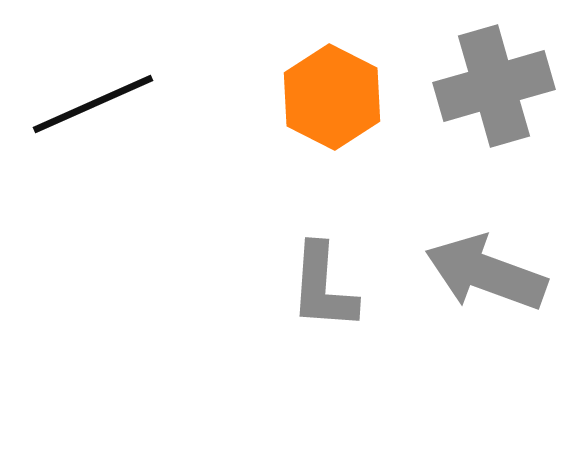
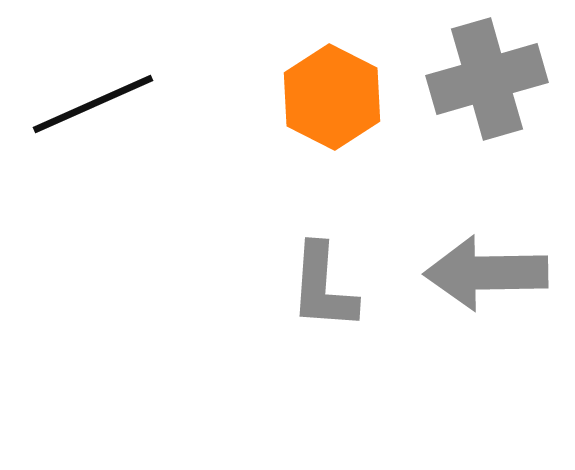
gray cross: moved 7 px left, 7 px up
gray arrow: rotated 21 degrees counterclockwise
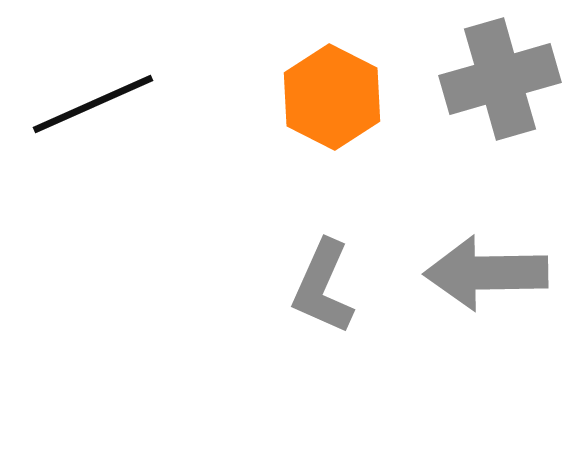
gray cross: moved 13 px right
gray L-shape: rotated 20 degrees clockwise
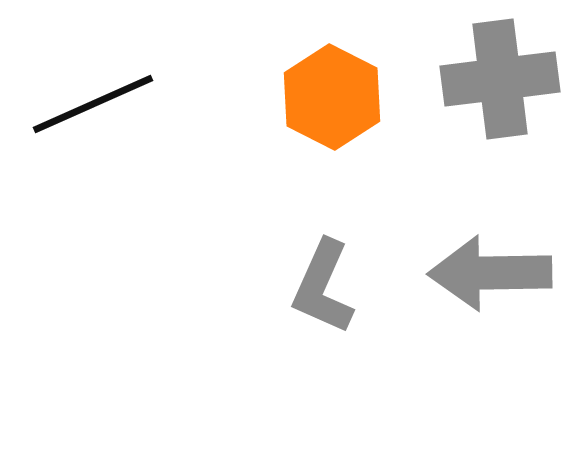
gray cross: rotated 9 degrees clockwise
gray arrow: moved 4 px right
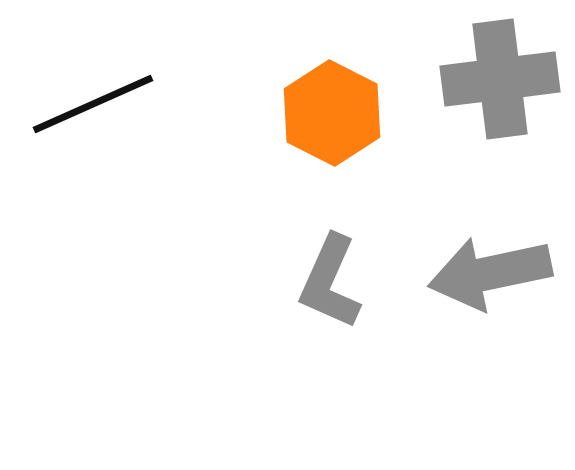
orange hexagon: moved 16 px down
gray arrow: rotated 11 degrees counterclockwise
gray L-shape: moved 7 px right, 5 px up
